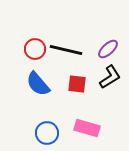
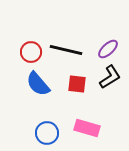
red circle: moved 4 px left, 3 px down
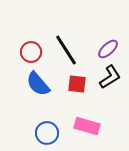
black line: rotated 44 degrees clockwise
pink rectangle: moved 2 px up
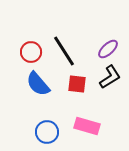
black line: moved 2 px left, 1 px down
blue circle: moved 1 px up
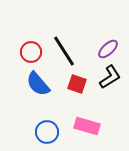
red square: rotated 12 degrees clockwise
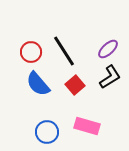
red square: moved 2 px left, 1 px down; rotated 30 degrees clockwise
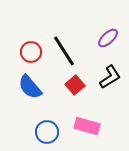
purple ellipse: moved 11 px up
blue semicircle: moved 8 px left, 3 px down
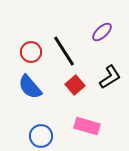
purple ellipse: moved 6 px left, 6 px up
blue circle: moved 6 px left, 4 px down
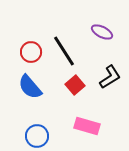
purple ellipse: rotated 70 degrees clockwise
blue circle: moved 4 px left
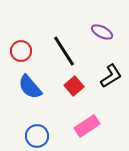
red circle: moved 10 px left, 1 px up
black L-shape: moved 1 px right, 1 px up
red square: moved 1 px left, 1 px down
pink rectangle: rotated 50 degrees counterclockwise
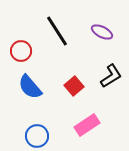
black line: moved 7 px left, 20 px up
pink rectangle: moved 1 px up
